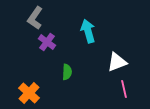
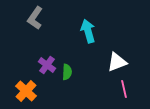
purple cross: moved 23 px down
orange cross: moved 3 px left, 2 px up
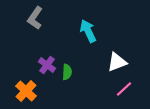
cyan arrow: rotated 10 degrees counterclockwise
pink line: rotated 60 degrees clockwise
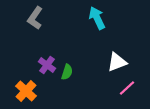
cyan arrow: moved 9 px right, 13 px up
green semicircle: rotated 14 degrees clockwise
pink line: moved 3 px right, 1 px up
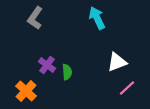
green semicircle: rotated 21 degrees counterclockwise
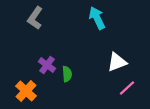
green semicircle: moved 2 px down
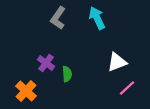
gray L-shape: moved 23 px right
purple cross: moved 1 px left, 2 px up
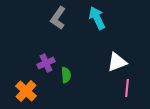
purple cross: rotated 30 degrees clockwise
green semicircle: moved 1 px left, 1 px down
pink line: rotated 42 degrees counterclockwise
